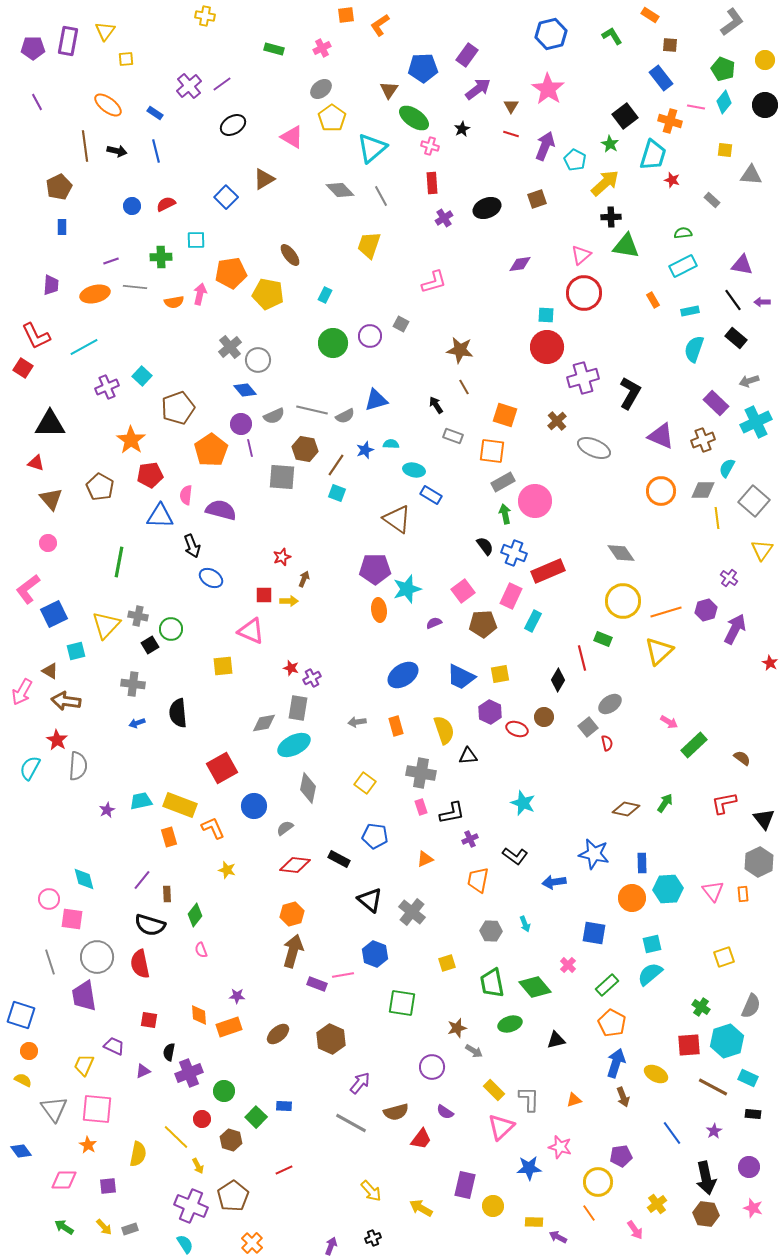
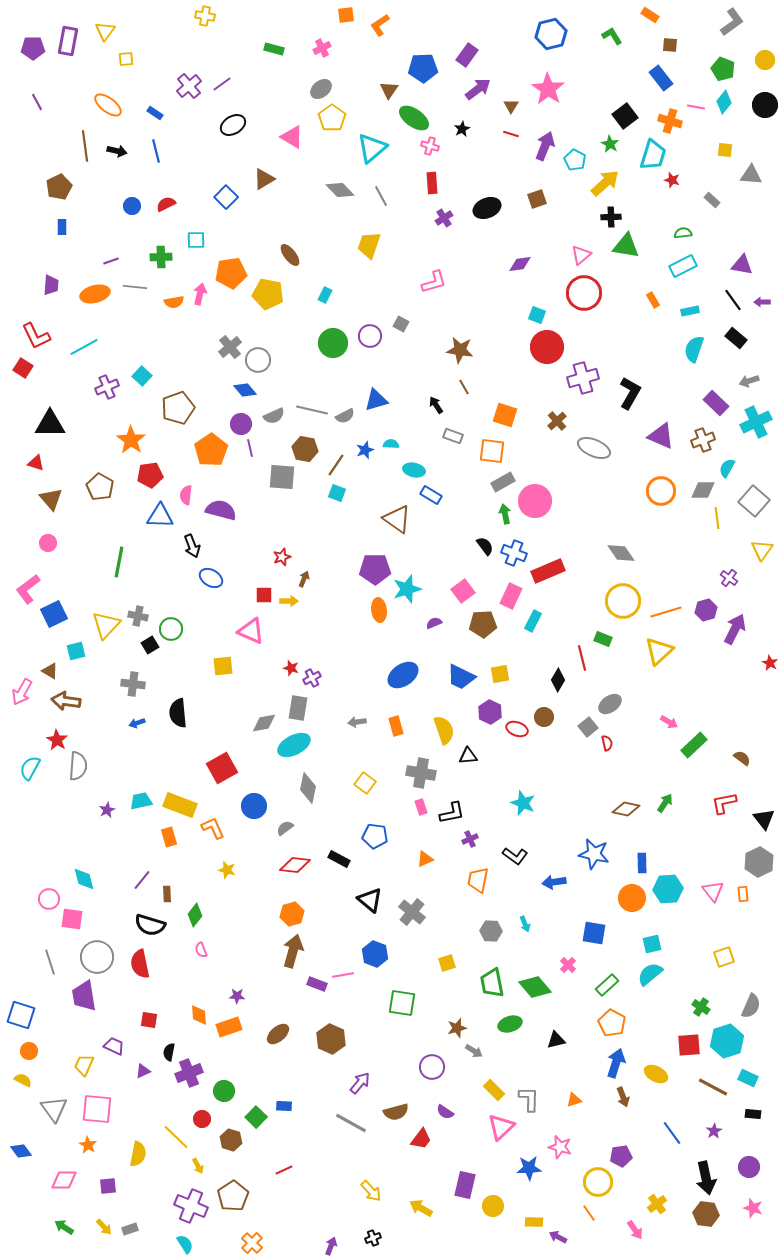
cyan square at (546, 315): moved 9 px left; rotated 18 degrees clockwise
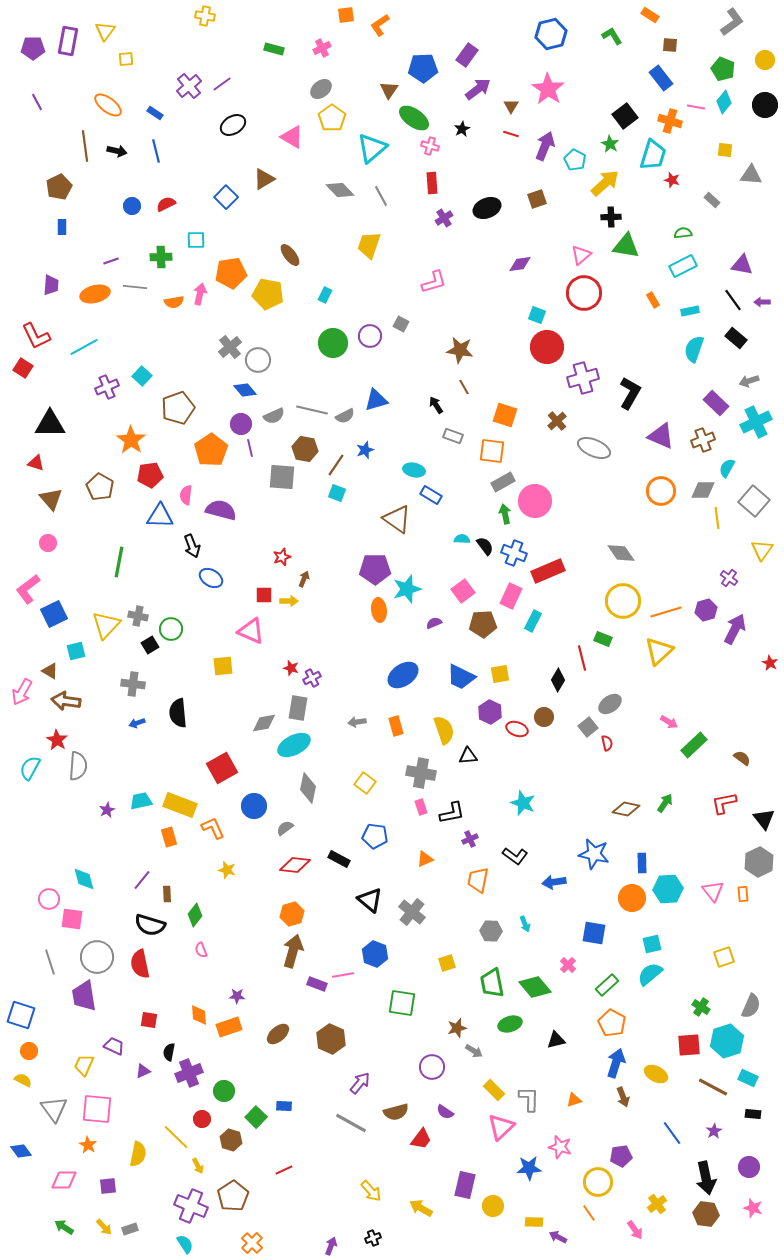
cyan semicircle at (391, 444): moved 71 px right, 95 px down
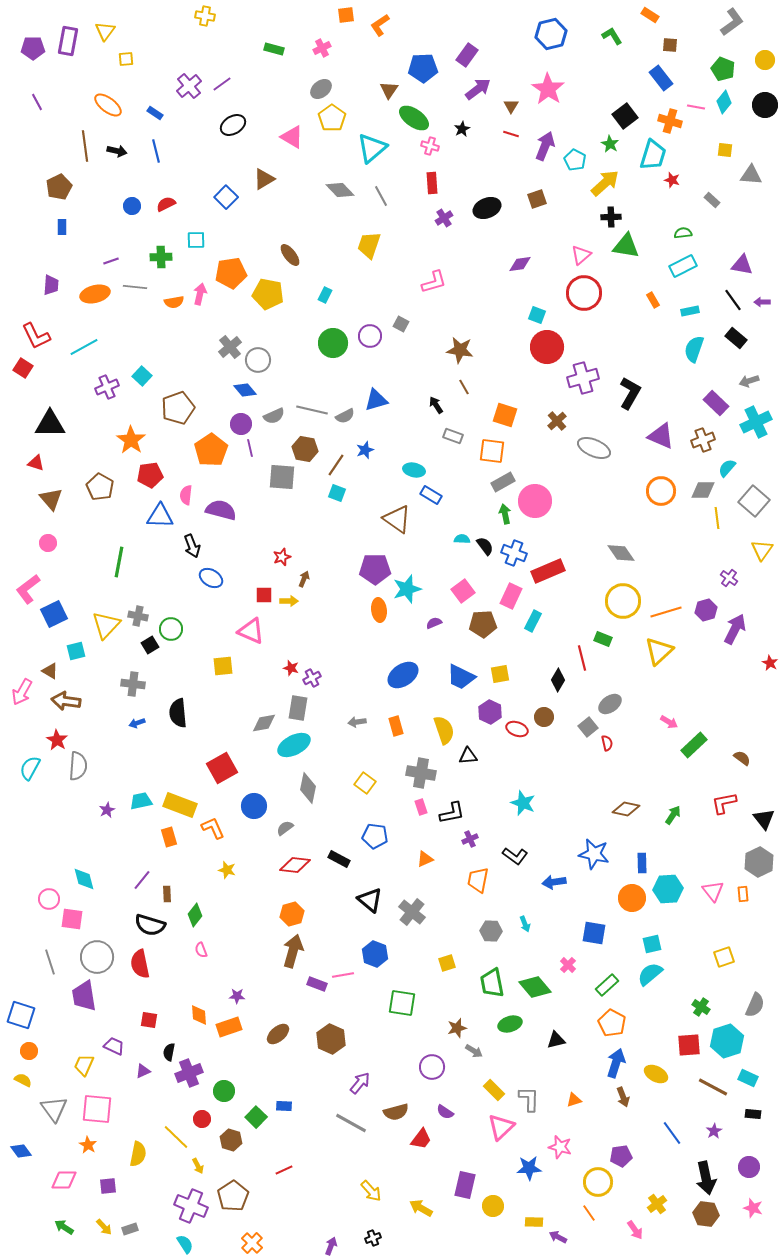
cyan semicircle at (727, 468): rotated 12 degrees clockwise
green arrow at (665, 803): moved 8 px right, 12 px down
gray semicircle at (751, 1006): moved 4 px right, 1 px up
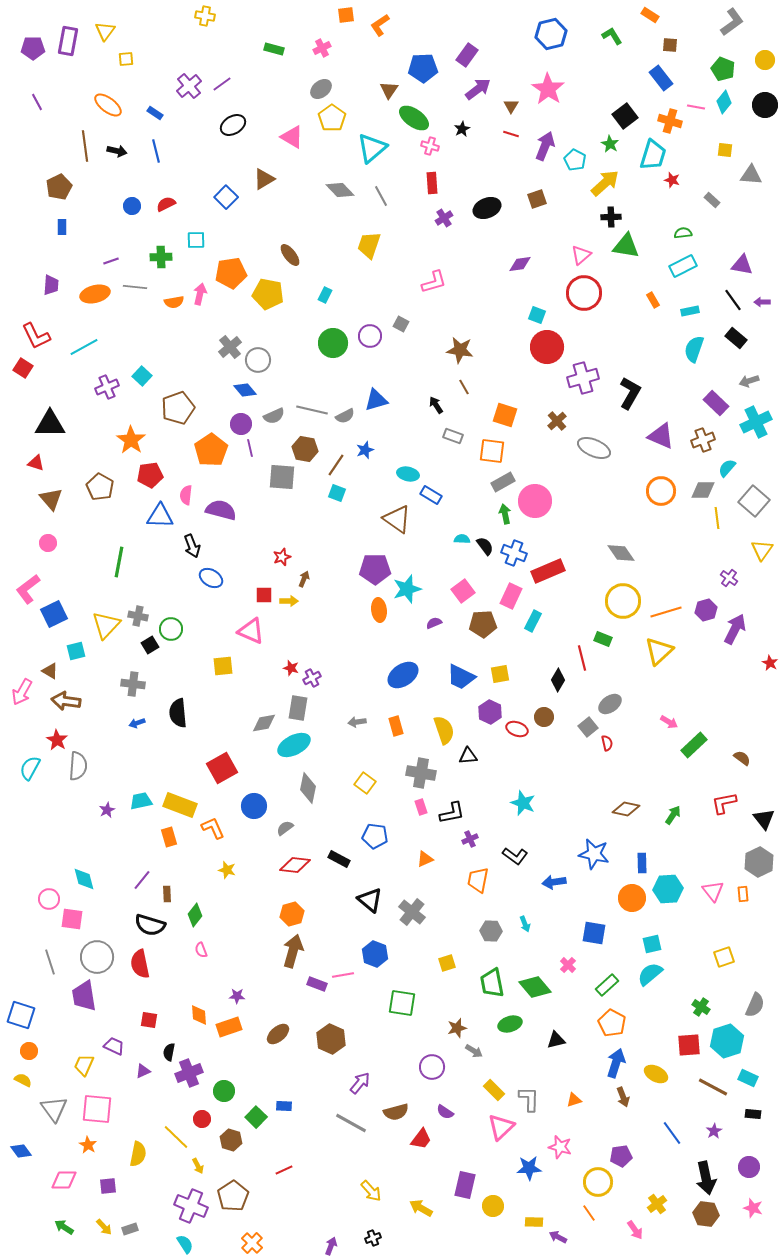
cyan ellipse at (414, 470): moved 6 px left, 4 px down
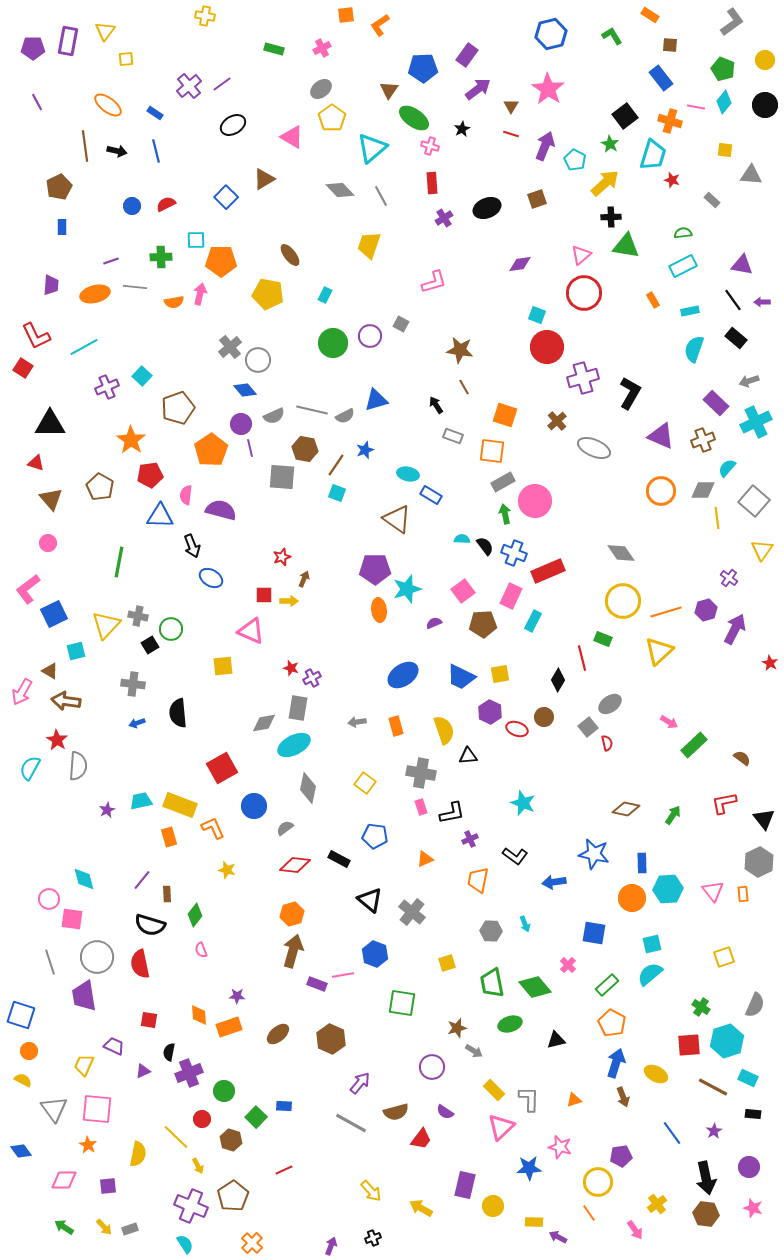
orange pentagon at (231, 273): moved 10 px left, 12 px up; rotated 8 degrees clockwise
